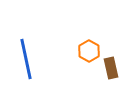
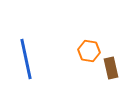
orange hexagon: rotated 20 degrees counterclockwise
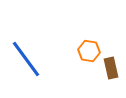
blue line: rotated 24 degrees counterclockwise
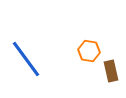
brown rectangle: moved 3 px down
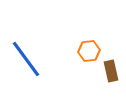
orange hexagon: rotated 15 degrees counterclockwise
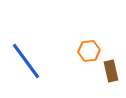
blue line: moved 2 px down
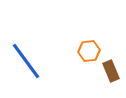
brown rectangle: rotated 10 degrees counterclockwise
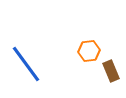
blue line: moved 3 px down
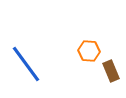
orange hexagon: rotated 10 degrees clockwise
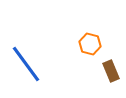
orange hexagon: moved 1 px right, 7 px up; rotated 10 degrees clockwise
